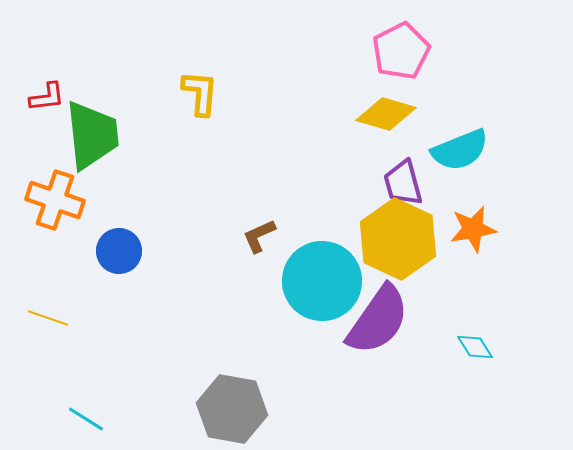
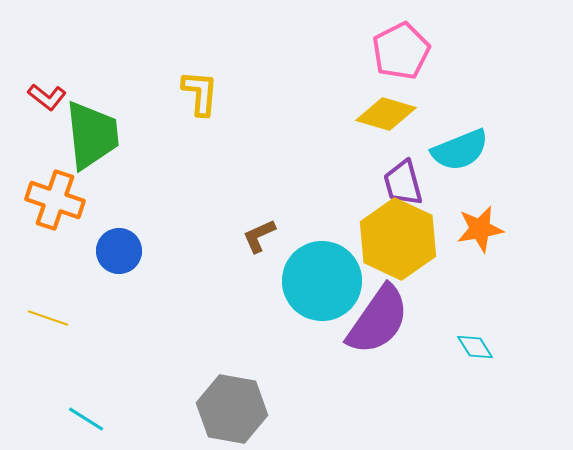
red L-shape: rotated 45 degrees clockwise
orange star: moved 7 px right
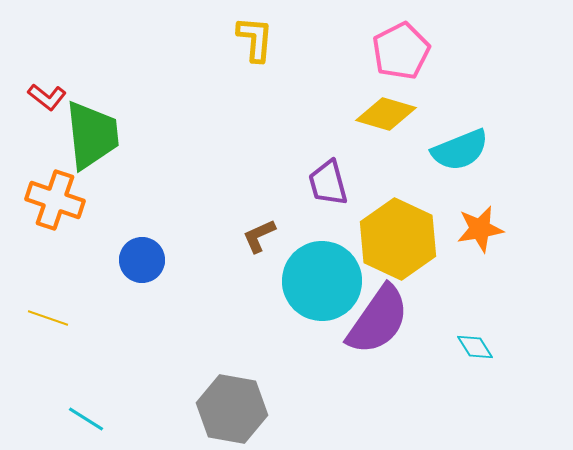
yellow L-shape: moved 55 px right, 54 px up
purple trapezoid: moved 75 px left
blue circle: moved 23 px right, 9 px down
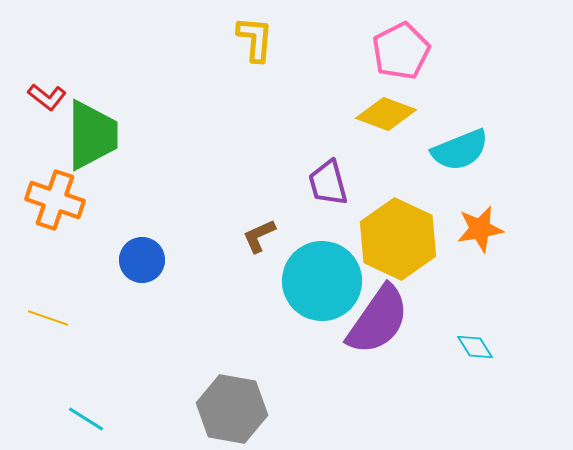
yellow diamond: rotated 4 degrees clockwise
green trapezoid: rotated 6 degrees clockwise
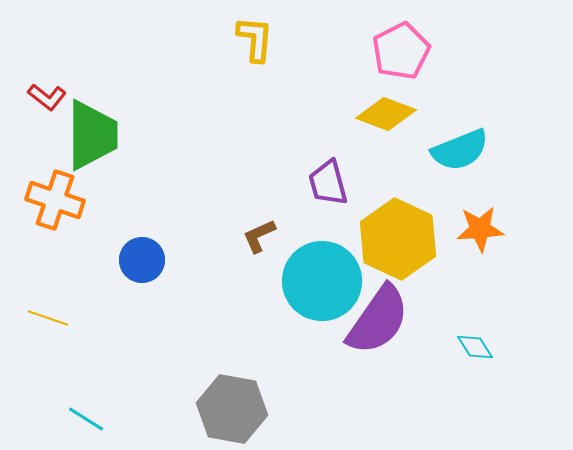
orange star: rotated 6 degrees clockwise
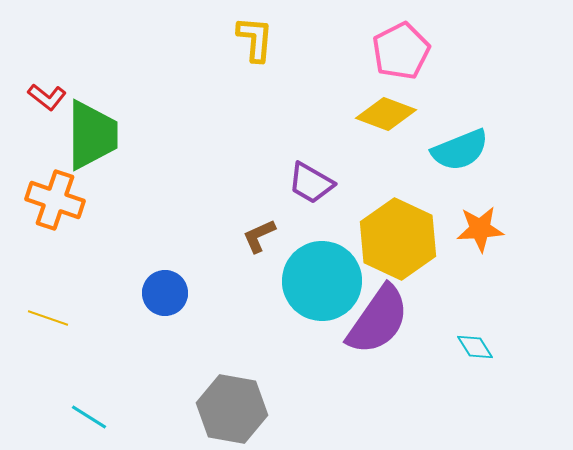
purple trapezoid: moved 17 px left; rotated 45 degrees counterclockwise
blue circle: moved 23 px right, 33 px down
cyan line: moved 3 px right, 2 px up
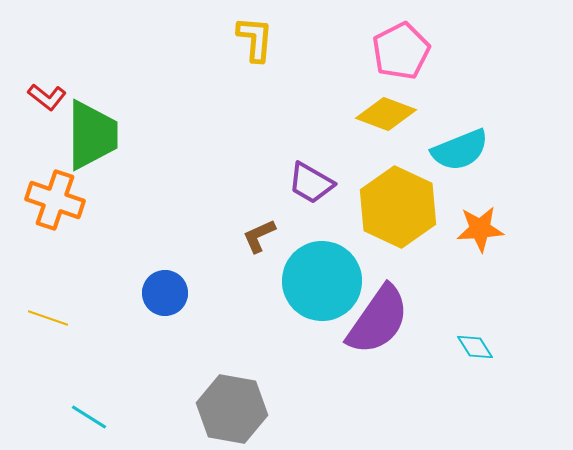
yellow hexagon: moved 32 px up
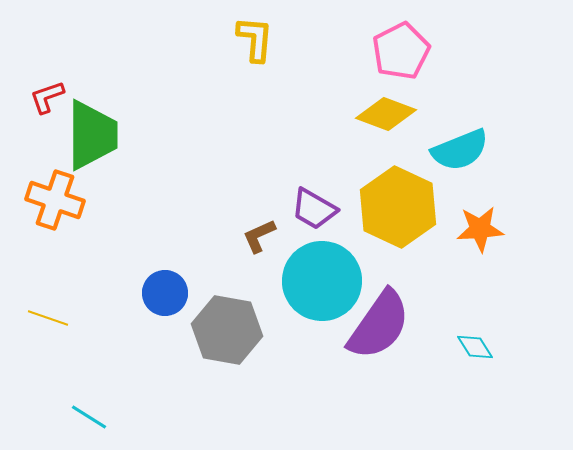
red L-shape: rotated 123 degrees clockwise
purple trapezoid: moved 3 px right, 26 px down
purple semicircle: moved 1 px right, 5 px down
gray hexagon: moved 5 px left, 79 px up
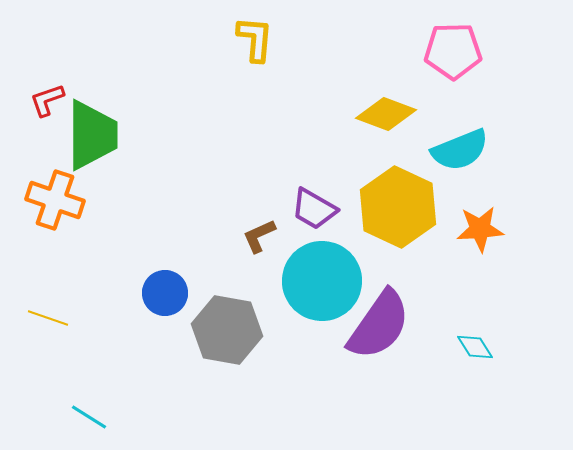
pink pentagon: moved 52 px right; rotated 26 degrees clockwise
red L-shape: moved 3 px down
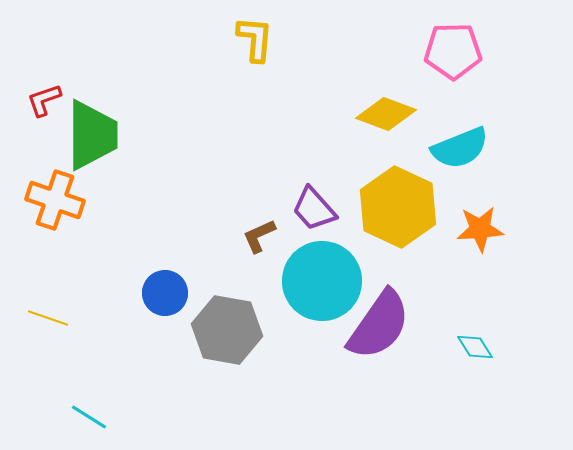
red L-shape: moved 3 px left
cyan semicircle: moved 2 px up
purple trapezoid: rotated 18 degrees clockwise
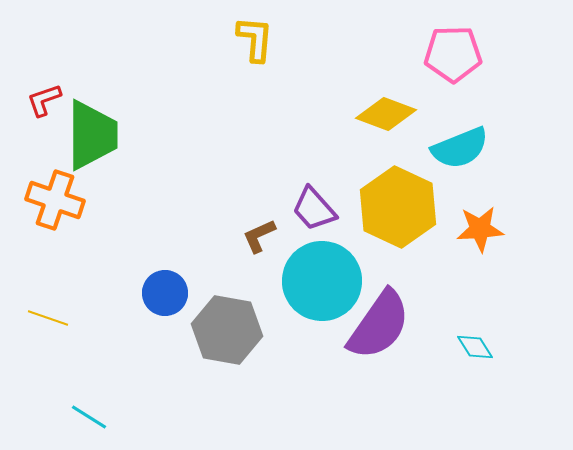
pink pentagon: moved 3 px down
